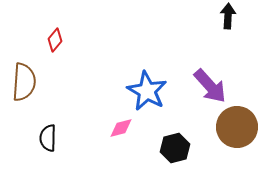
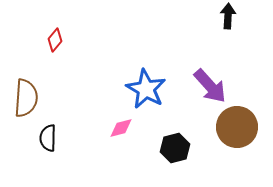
brown semicircle: moved 2 px right, 16 px down
blue star: moved 1 px left, 2 px up
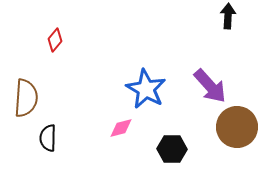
black hexagon: moved 3 px left, 1 px down; rotated 16 degrees clockwise
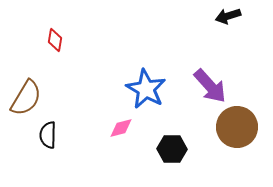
black arrow: rotated 110 degrees counterclockwise
red diamond: rotated 30 degrees counterclockwise
brown semicircle: rotated 27 degrees clockwise
black semicircle: moved 3 px up
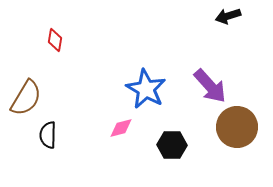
black hexagon: moved 4 px up
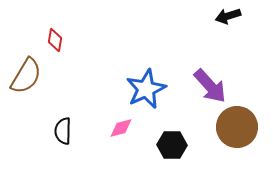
blue star: rotated 18 degrees clockwise
brown semicircle: moved 22 px up
black semicircle: moved 15 px right, 4 px up
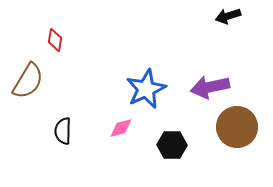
brown semicircle: moved 2 px right, 5 px down
purple arrow: moved 1 px down; rotated 120 degrees clockwise
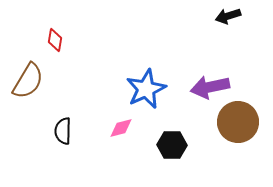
brown circle: moved 1 px right, 5 px up
